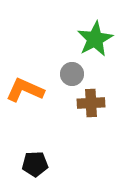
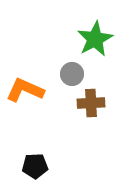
black pentagon: moved 2 px down
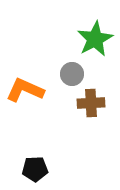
black pentagon: moved 3 px down
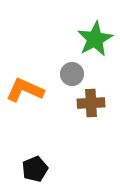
black pentagon: rotated 20 degrees counterclockwise
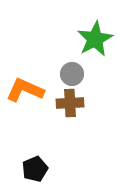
brown cross: moved 21 px left
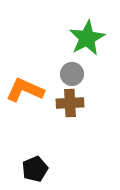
green star: moved 8 px left, 1 px up
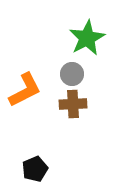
orange L-shape: rotated 129 degrees clockwise
brown cross: moved 3 px right, 1 px down
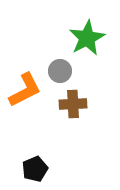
gray circle: moved 12 px left, 3 px up
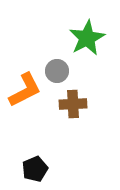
gray circle: moved 3 px left
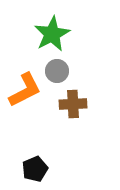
green star: moved 35 px left, 4 px up
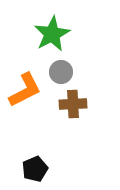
gray circle: moved 4 px right, 1 px down
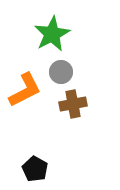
brown cross: rotated 8 degrees counterclockwise
black pentagon: rotated 20 degrees counterclockwise
